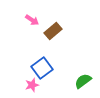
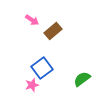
green semicircle: moved 1 px left, 2 px up
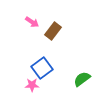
pink arrow: moved 2 px down
brown rectangle: rotated 12 degrees counterclockwise
pink star: rotated 16 degrees clockwise
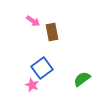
pink arrow: moved 1 px right, 1 px up
brown rectangle: moved 1 px left, 1 px down; rotated 48 degrees counterclockwise
pink star: rotated 24 degrees clockwise
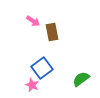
green semicircle: moved 1 px left
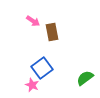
green semicircle: moved 4 px right, 1 px up
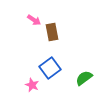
pink arrow: moved 1 px right, 1 px up
blue square: moved 8 px right
green semicircle: moved 1 px left
